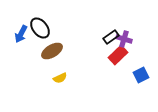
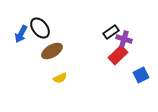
black rectangle: moved 5 px up
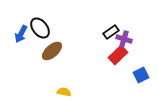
brown ellipse: rotated 10 degrees counterclockwise
yellow semicircle: moved 4 px right, 14 px down; rotated 144 degrees counterclockwise
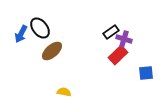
blue square: moved 5 px right, 2 px up; rotated 21 degrees clockwise
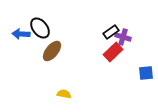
blue arrow: rotated 66 degrees clockwise
purple cross: moved 1 px left, 2 px up
brown ellipse: rotated 10 degrees counterclockwise
red rectangle: moved 5 px left, 3 px up
yellow semicircle: moved 2 px down
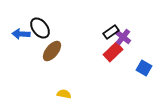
purple cross: rotated 21 degrees clockwise
blue square: moved 2 px left, 5 px up; rotated 35 degrees clockwise
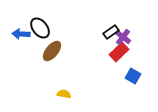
red rectangle: moved 6 px right
blue square: moved 11 px left, 8 px down
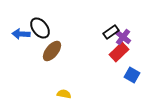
blue square: moved 1 px left, 1 px up
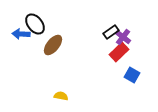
black ellipse: moved 5 px left, 4 px up
brown ellipse: moved 1 px right, 6 px up
yellow semicircle: moved 3 px left, 2 px down
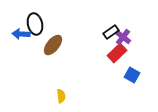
black ellipse: rotated 25 degrees clockwise
red rectangle: moved 2 px left, 1 px down
yellow semicircle: rotated 72 degrees clockwise
